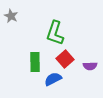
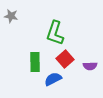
gray star: rotated 16 degrees counterclockwise
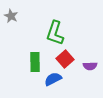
gray star: rotated 16 degrees clockwise
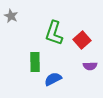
green L-shape: moved 1 px left
red square: moved 17 px right, 19 px up
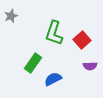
gray star: rotated 24 degrees clockwise
green rectangle: moved 2 px left, 1 px down; rotated 36 degrees clockwise
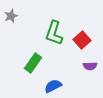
blue semicircle: moved 7 px down
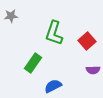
gray star: rotated 16 degrees clockwise
red square: moved 5 px right, 1 px down
purple semicircle: moved 3 px right, 4 px down
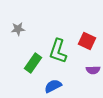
gray star: moved 7 px right, 13 px down
green L-shape: moved 4 px right, 18 px down
red square: rotated 24 degrees counterclockwise
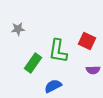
green L-shape: rotated 10 degrees counterclockwise
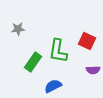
green rectangle: moved 1 px up
